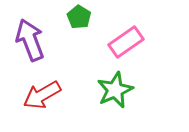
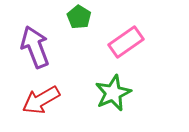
purple arrow: moved 5 px right, 7 px down
green star: moved 2 px left, 3 px down
red arrow: moved 1 px left, 5 px down
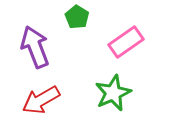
green pentagon: moved 2 px left
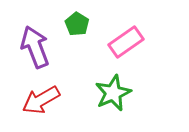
green pentagon: moved 7 px down
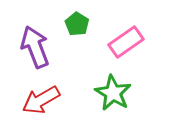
green star: rotated 18 degrees counterclockwise
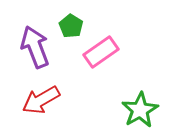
green pentagon: moved 6 px left, 2 px down
pink rectangle: moved 25 px left, 10 px down
green star: moved 27 px right, 17 px down; rotated 12 degrees clockwise
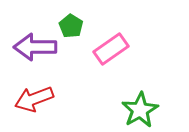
purple arrow: rotated 69 degrees counterclockwise
pink rectangle: moved 10 px right, 3 px up
red arrow: moved 7 px left, 1 px up; rotated 9 degrees clockwise
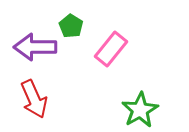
pink rectangle: rotated 16 degrees counterclockwise
red arrow: rotated 93 degrees counterclockwise
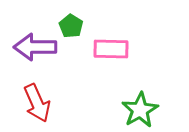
pink rectangle: rotated 52 degrees clockwise
red arrow: moved 3 px right, 4 px down
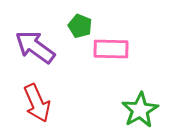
green pentagon: moved 9 px right; rotated 10 degrees counterclockwise
purple arrow: rotated 36 degrees clockwise
